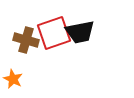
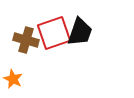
black trapezoid: rotated 60 degrees counterclockwise
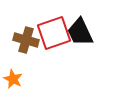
black trapezoid: rotated 136 degrees clockwise
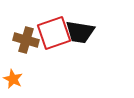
black trapezoid: rotated 56 degrees counterclockwise
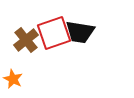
brown cross: rotated 35 degrees clockwise
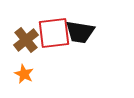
red square: rotated 12 degrees clockwise
orange star: moved 11 px right, 5 px up
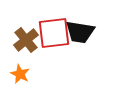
orange star: moved 4 px left
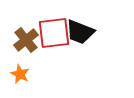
black trapezoid: rotated 12 degrees clockwise
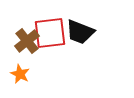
red square: moved 4 px left
brown cross: moved 1 px right, 1 px down
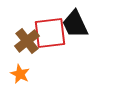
black trapezoid: moved 5 px left, 8 px up; rotated 44 degrees clockwise
